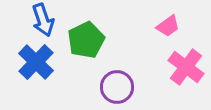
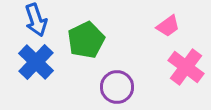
blue arrow: moved 7 px left
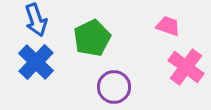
pink trapezoid: rotated 125 degrees counterclockwise
green pentagon: moved 6 px right, 2 px up
purple circle: moved 3 px left
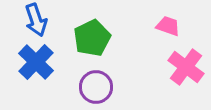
purple circle: moved 18 px left
